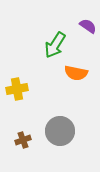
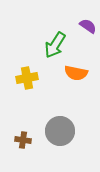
yellow cross: moved 10 px right, 11 px up
brown cross: rotated 28 degrees clockwise
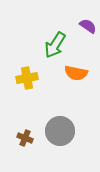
brown cross: moved 2 px right, 2 px up; rotated 14 degrees clockwise
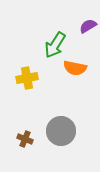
purple semicircle: rotated 66 degrees counterclockwise
orange semicircle: moved 1 px left, 5 px up
gray circle: moved 1 px right
brown cross: moved 1 px down
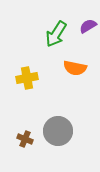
green arrow: moved 1 px right, 11 px up
gray circle: moved 3 px left
